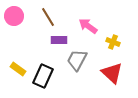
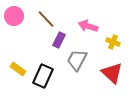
brown line: moved 2 px left, 2 px down; rotated 12 degrees counterclockwise
pink arrow: rotated 18 degrees counterclockwise
purple rectangle: rotated 63 degrees counterclockwise
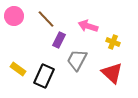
black rectangle: moved 1 px right
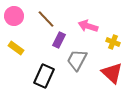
yellow rectangle: moved 2 px left, 21 px up
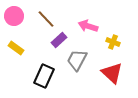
purple rectangle: rotated 21 degrees clockwise
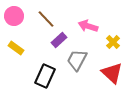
yellow cross: rotated 24 degrees clockwise
black rectangle: moved 1 px right
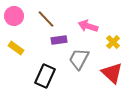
purple rectangle: rotated 35 degrees clockwise
gray trapezoid: moved 2 px right, 1 px up
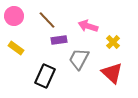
brown line: moved 1 px right, 1 px down
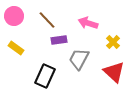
pink arrow: moved 3 px up
red triangle: moved 2 px right, 1 px up
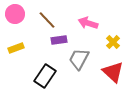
pink circle: moved 1 px right, 2 px up
yellow rectangle: rotated 56 degrees counterclockwise
red triangle: moved 1 px left
black rectangle: rotated 10 degrees clockwise
